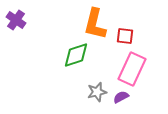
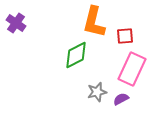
purple cross: moved 3 px down
orange L-shape: moved 1 px left, 2 px up
red square: rotated 12 degrees counterclockwise
green diamond: rotated 8 degrees counterclockwise
purple semicircle: moved 2 px down
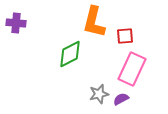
purple cross: rotated 30 degrees counterclockwise
green diamond: moved 6 px left, 1 px up
gray star: moved 2 px right, 2 px down
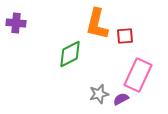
orange L-shape: moved 3 px right, 2 px down
pink rectangle: moved 6 px right, 6 px down
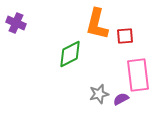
purple cross: rotated 18 degrees clockwise
pink rectangle: rotated 32 degrees counterclockwise
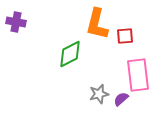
purple cross: moved 1 px up; rotated 12 degrees counterclockwise
purple semicircle: rotated 14 degrees counterclockwise
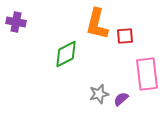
green diamond: moved 4 px left
pink rectangle: moved 9 px right, 1 px up
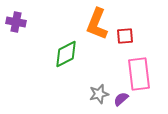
orange L-shape: rotated 8 degrees clockwise
pink rectangle: moved 8 px left
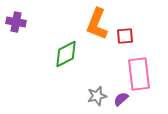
gray star: moved 2 px left, 2 px down
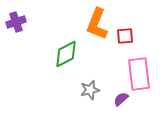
purple cross: rotated 30 degrees counterclockwise
gray star: moved 7 px left, 6 px up
